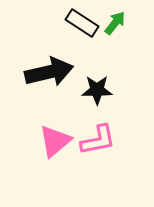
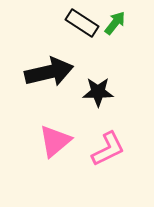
black star: moved 1 px right, 2 px down
pink L-shape: moved 10 px right, 9 px down; rotated 15 degrees counterclockwise
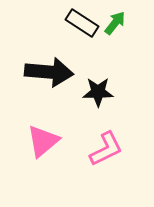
black arrow: rotated 18 degrees clockwise
pink triangle: moved 12 px left
pink L-shape: moved 2 px left
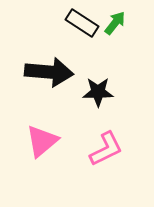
pink triangle: moved 1 px left
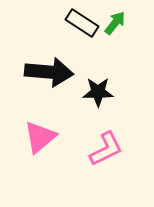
pink triangle: moved 2 px left, 4 px up
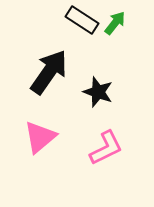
black rectangle: moved 3 px up
black arrow: rotated 60 degrees counterclockwise
black star: rotated 20 degrees clockwise
pink L-shape: moved 1 px up
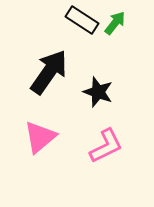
pink L-shape: moved 2 px up
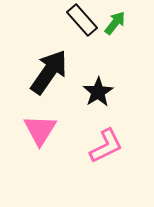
black rectangle: rotated 16 degrees clockwise
black star: rotated 20 degrees clockwise
pink triangle: moved 7 px up; rotated 18 degrees counterclockwise
